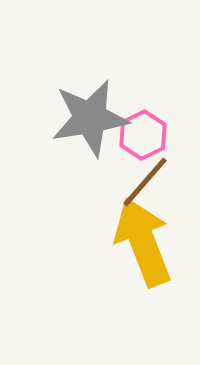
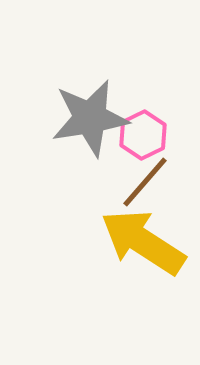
yellow arrow: rotated 36 degrees counterclockwise
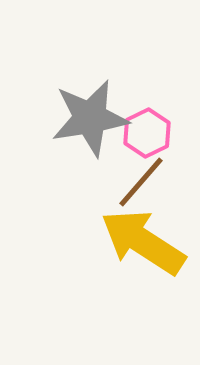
pink hexagon: moved 4 px right, 2 px up
brown line: moved 4 px left
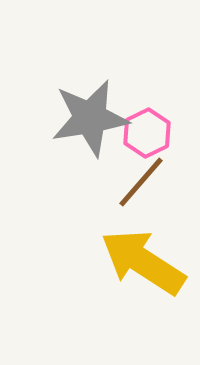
yellow arrow: moved 20 px down
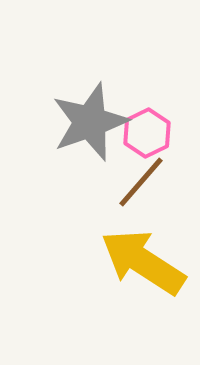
gray star: moved 4 px down; rotated 10 degrees counterclockwise
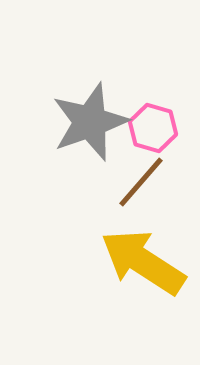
pink hexagon: moved 6 px right, 5 px up; rotated 18 degrees counterclockwise
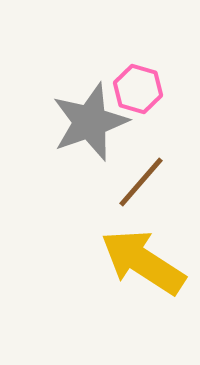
pink hexagon: moved 15 px left, 39 px up
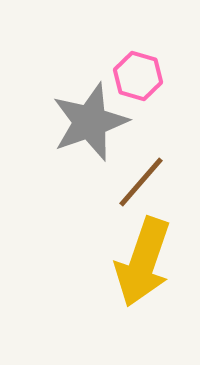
pink hexagon: moved 13 px up
yellow arrow: rotated 104 degrees counterclockwise
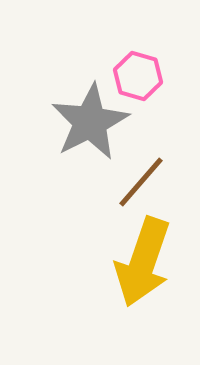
gray star: rotated 8 degrees counterclockwise
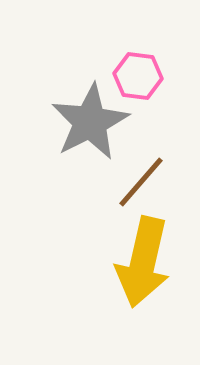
pink hexagon: rotated 9 degrees counterclockwise
yellow arrow: rotated 6 degrees counterclockwise
